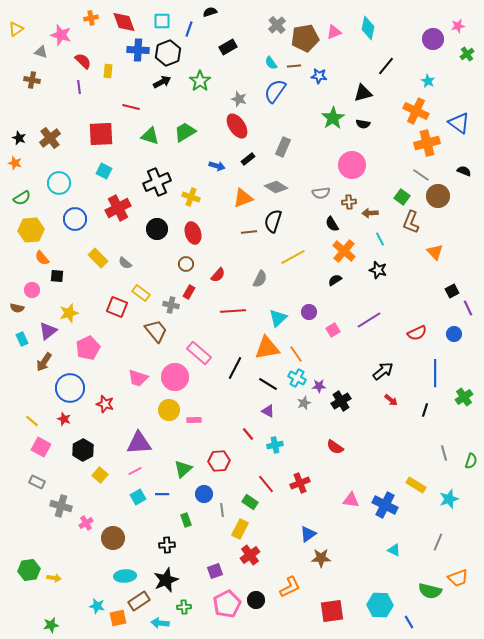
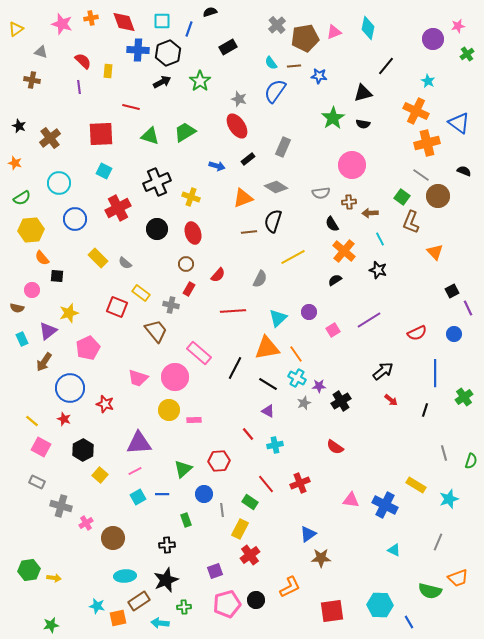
pink star at (61, 35): moved 1 px right, 11 px up
black star at (19, 138): moved 12 px up
red rectangle at (189, 292): moved 3 px up
pink pentagon at (227, 604): rotated 12 degrees clockwise
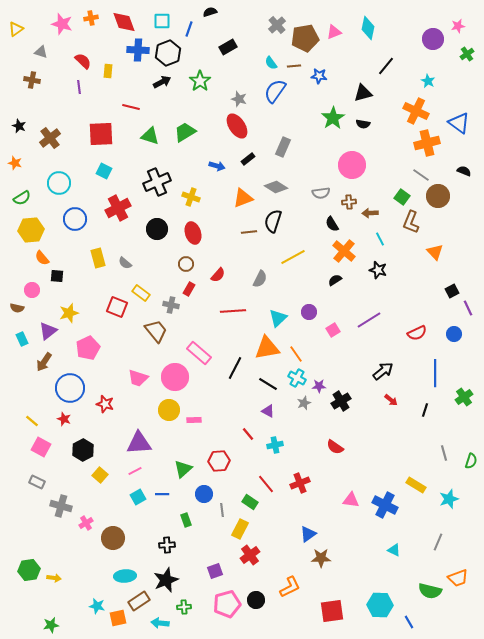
yellow rectangle at (98, 258): rotated 30 degrees clockwise
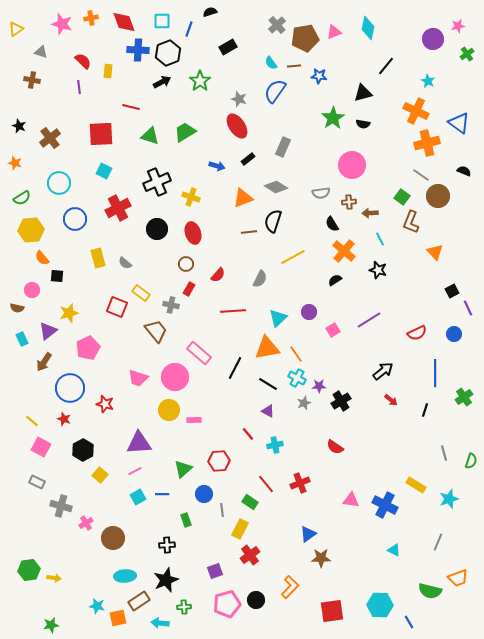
orange L-shape at (290, 587): rotated 20 degrees counterclockwise
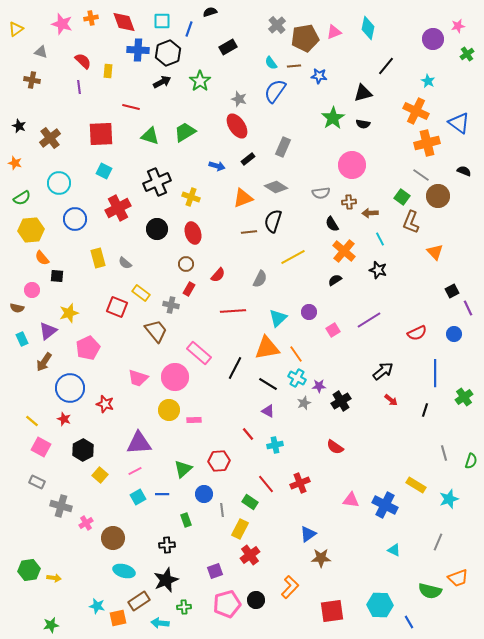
cyan ellipse at (125, 576): moved 1 px left, 5 px up; rotated 20 degrees clockwise
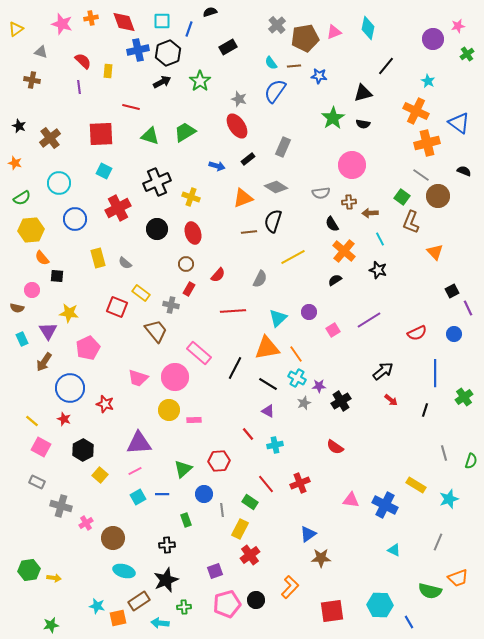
blue cross at (138, 50): rotated 15 degrees counterclockwise
yellow star at (69, 313): rotated 24 degrees clockwise
purple triangle at (48, 331): rotated 24 degrees counterclockwise
